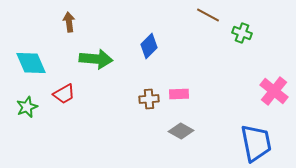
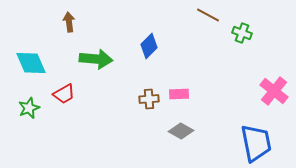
green star: moved 2 px right, 1 px down
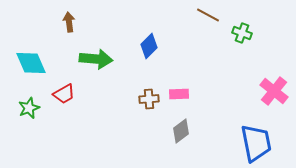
gray diamond: rotated 65 degrees counterclockwise
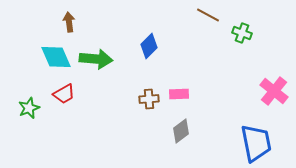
cyan diamond: moved 25 px right, 6 px up
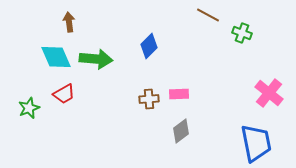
pink cross: moved 5 px left, 2 px down
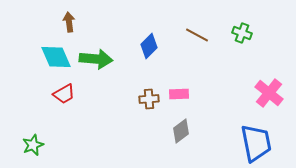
brown line: moved 11 px left, 20 px down
green star: moved 4 px right, 37 px down
